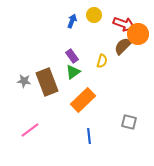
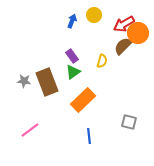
red arrow: rotated 130 degrees clockwise
orange circle: moved 1 px up
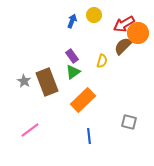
gray star: rotated 24 degrees clockwise
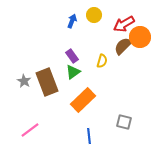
orange circle: moved 2 px right, 4 px down
gray square: moved 5 px left
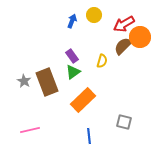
pink line: rotated 24 degrees clockwise
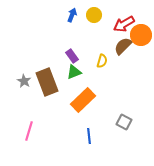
blue arrow: moved 6 px up
orange circle: moved 1 px right, 2 px up
green triangle: moved 1 px right; rotated 14 degrees clockwise
gray square: rotated 14 degrees clockwise
pink line: moved 1 px left, 1 px down; rotated 60 degrees counterclockwise
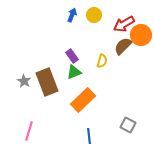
gray square: moved 4 px right, 3 px down
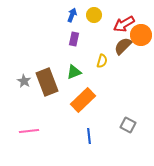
purple rectangle: moved 2 px right, 17 px up; rotated 48 degrees clockwise
pink line: rotated 66 degrees clockwise
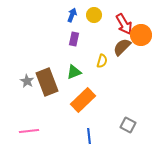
red arrow: rotated 90 degrees counterclockwise
brown semicircle: moved 1 px left, 1 px down
gray star: moved 3 px right
